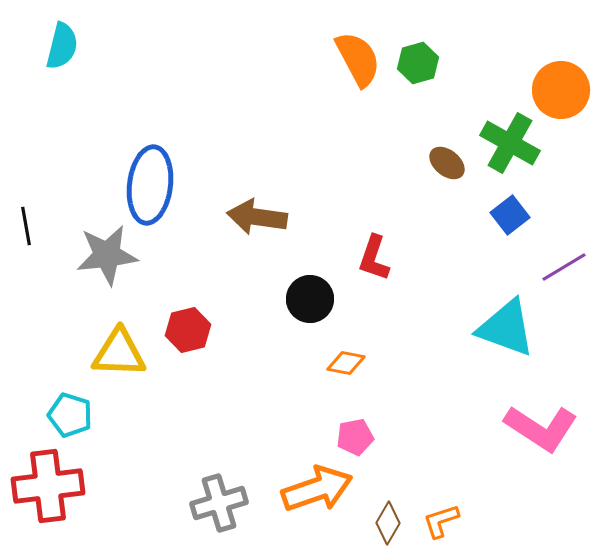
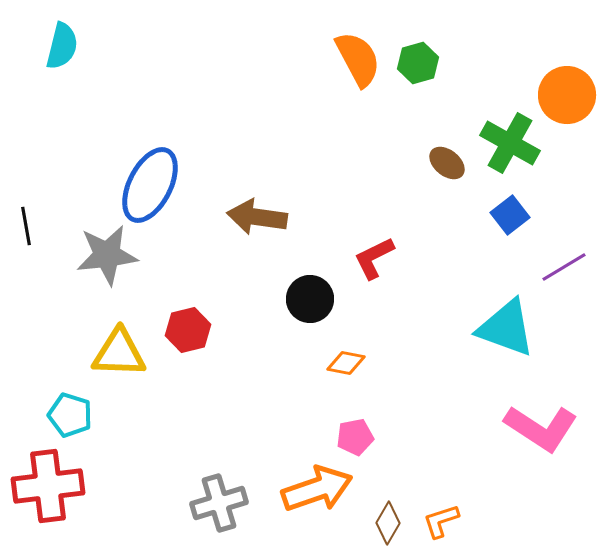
orange circle: moved 6 px right, 5 px down
blue ellipse: rotated 20 degrees clockwise
red L-shape: rotated 45 degrees clockwise
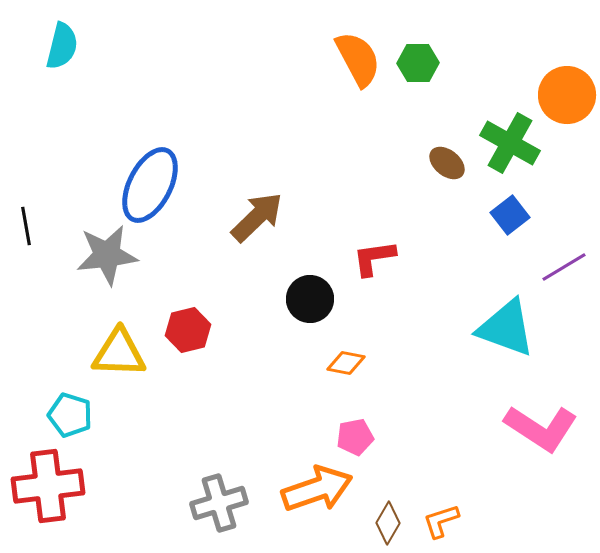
green hexagon: rotated 15 degrees clockwise
brown arrow: rotated 128 degrees clockwise
red L-shape: rotated 18 degrees clockwise
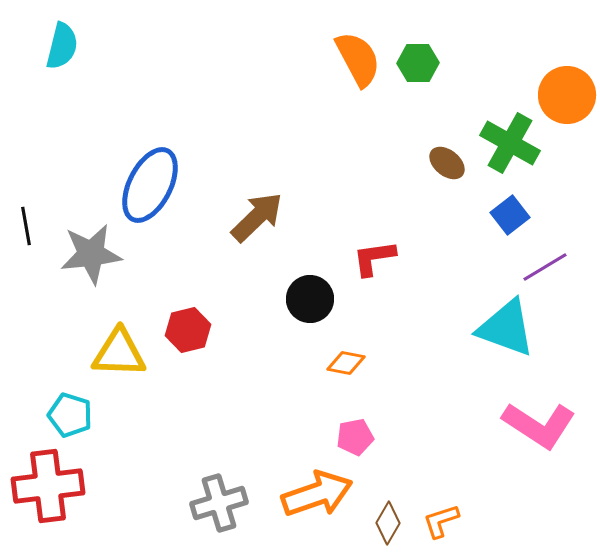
gray star: moved 16 px left, 1 px up
purple line: moved 19 px left
pink L-shape: moved 2 px left, 3 px up
orange arrow: moved 5 px down
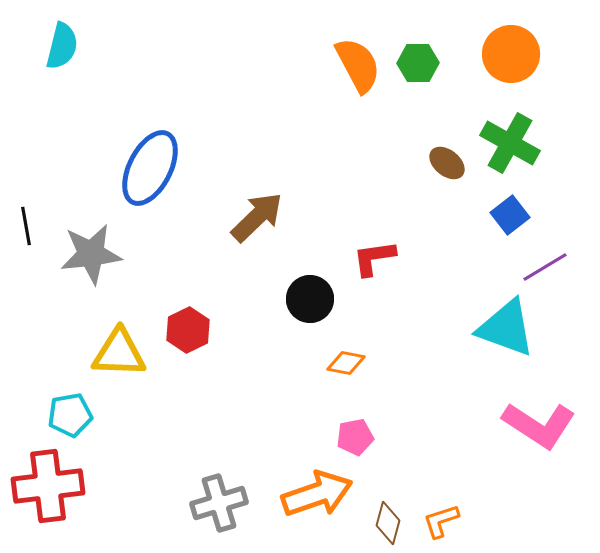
orange semicircle: moved 6 px down
orange circle: moved 56 px left, 41 px up
blue ellipse: moved 17 px up
red hexagon: rotated 12 degrees counterclockwise
cyan pentagon: rotated 27 degrees counterclockwise
brown diamond: rotated 15 degrees counterclockwise
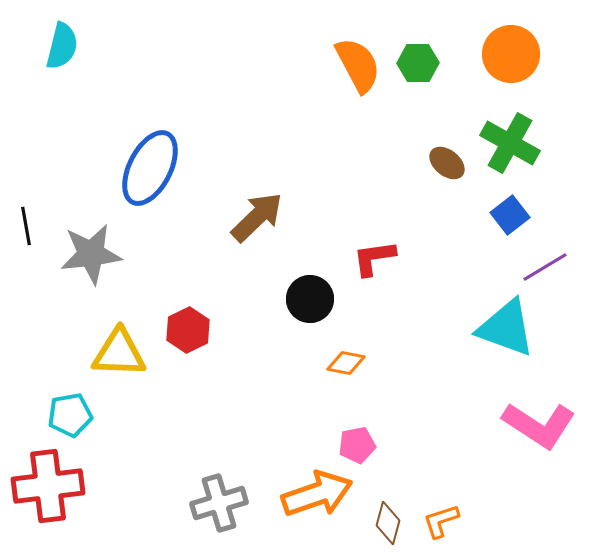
pink pentagon: moved 2 px right, 8 px down
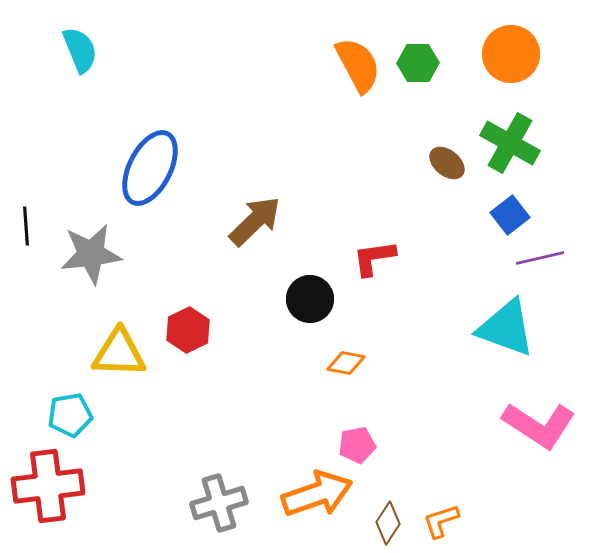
cyan semicircle: moved 18 px right, 4 px down; rotated 36 degrees counterclockwise
brown arrow: moved 2 px left, 4 px down
black line: rotated 6 degrees clockwise
purple line: moved 5 px left, 9 px up; rotated 18 degrees clockwise
brown diamond: rotated 18 degrees clockwise
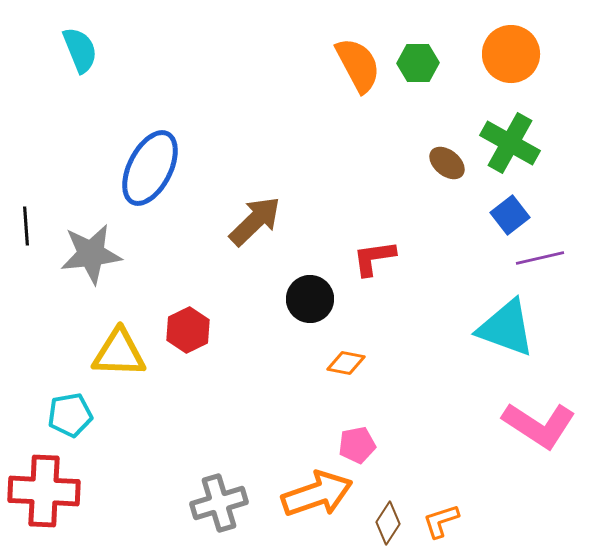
red cross: moved 4 px left, 5 px down; rotated 10 degrees clockwise
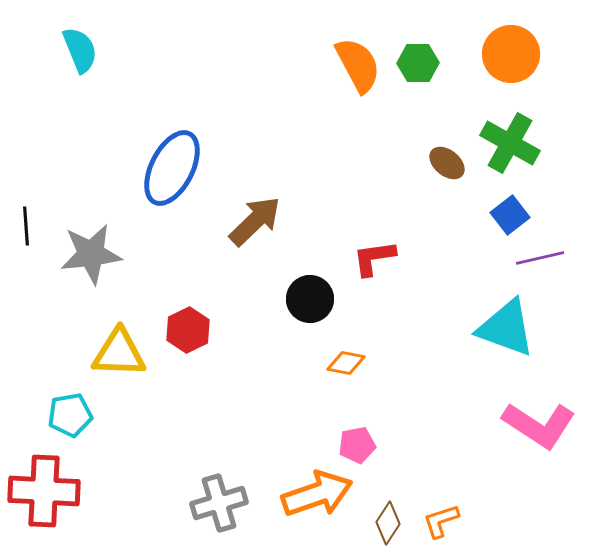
blue ellipse: moved 22 px right
